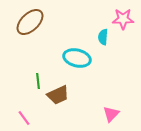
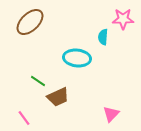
cyan ellipse: rotated 8 degrees counterclockwise
green line: rotated 49 degrees counterclockwise
brown trapezoid: moved 2 px down
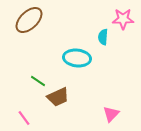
brown ellipse: moved 1 px left, 2 px up
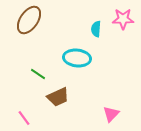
brown ellipse: rotated 12 degrees counterclockwise
cyan semicircle: moved 7 px left, 8 px up
green line: moved 7 px up
